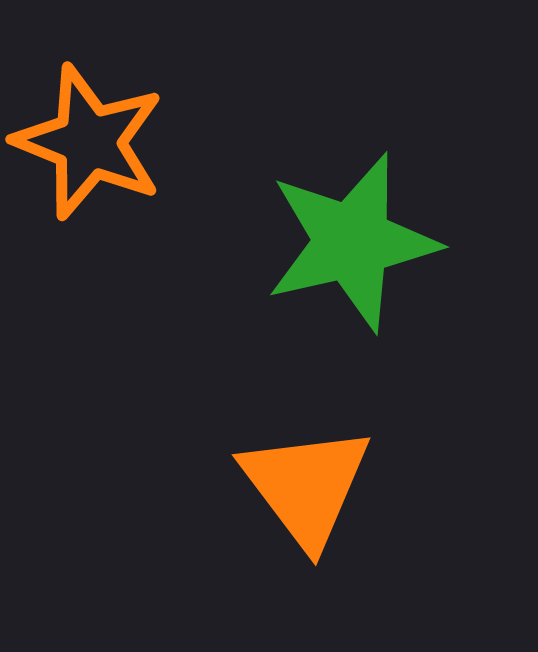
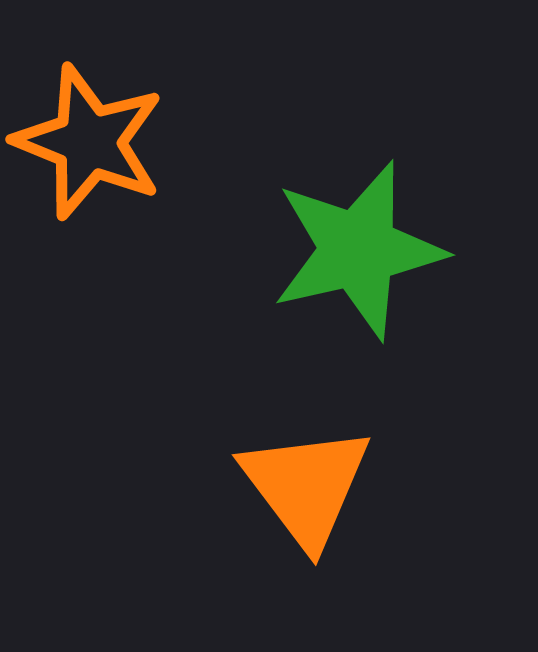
green star: moved 6 px right, 8 px down
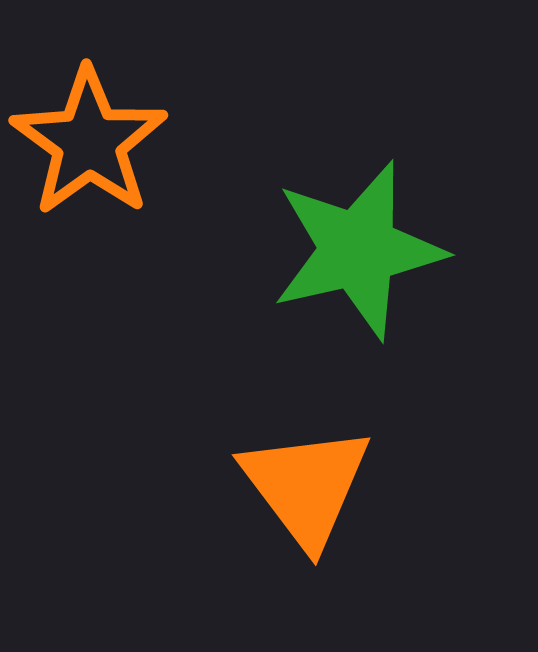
orange star: rotated 14 degrees clockwise
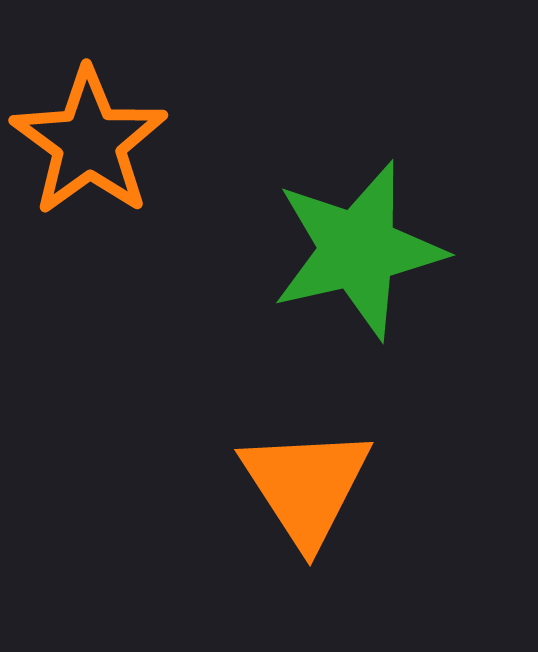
orange triangle: rotated 4 degrees clockwise
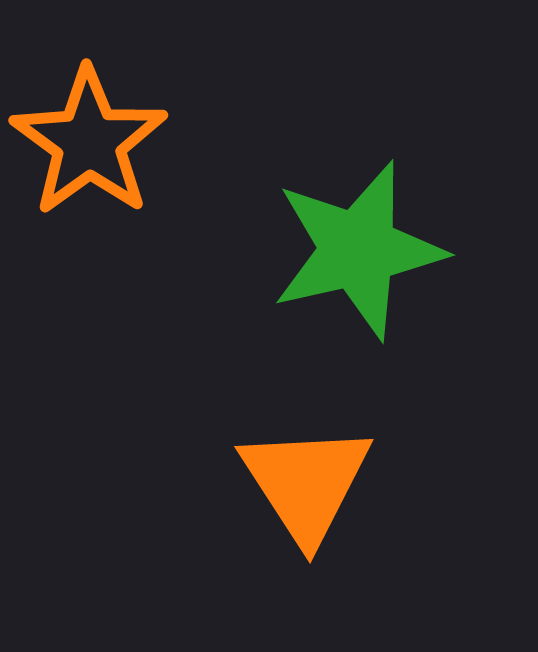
orange triangle: moved 3 px up
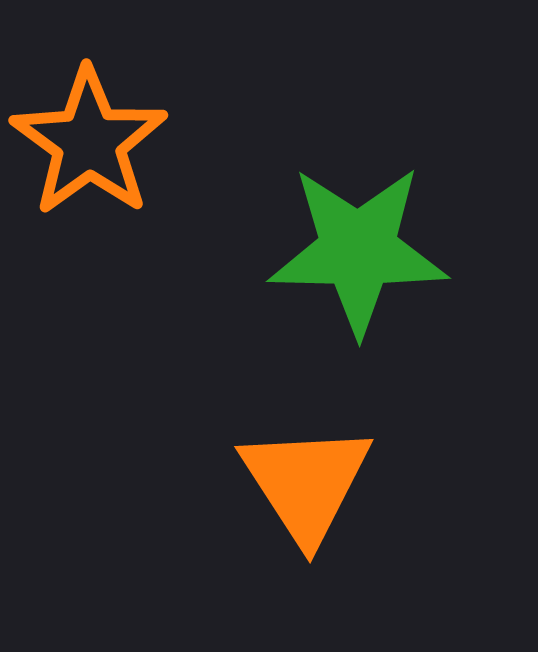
green star: rotated 14 degrees clockwise
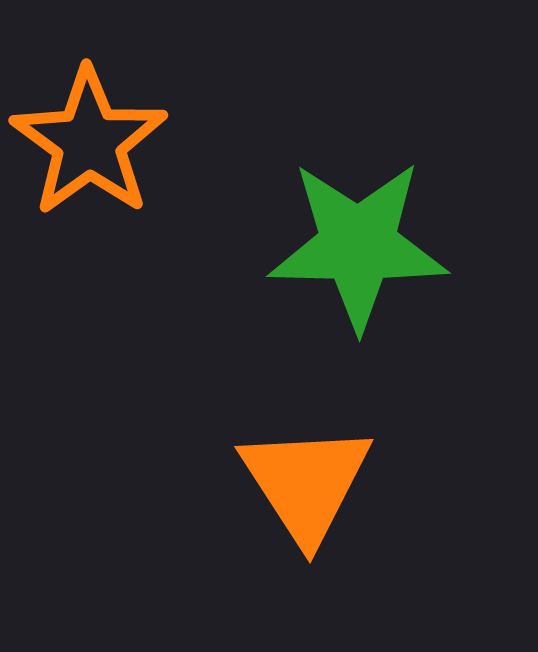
green star: moved 5 px up
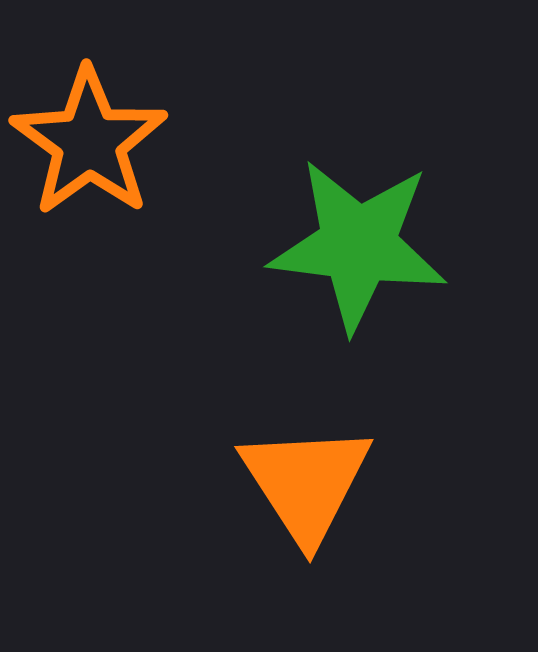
green star: rotated 6 degrees clockwise
